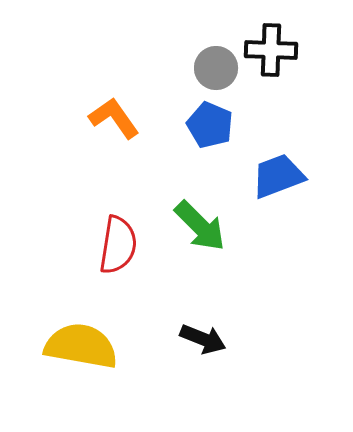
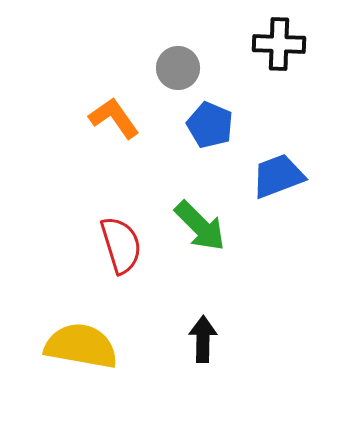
black cross: moved 8 px right, 6 px up
gray circle: moved 38 px left
red semicircle: moved 3 px right; rotated 26 degrees counterclockwise
black arrow: rotated 111 degrees counterclockwise
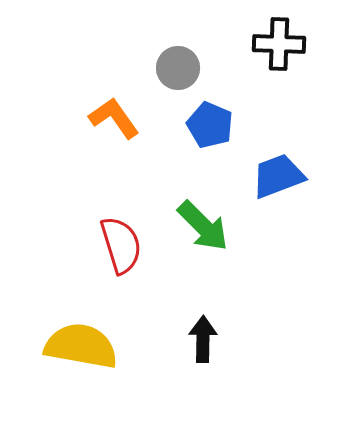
green arrow: moved 3 px right
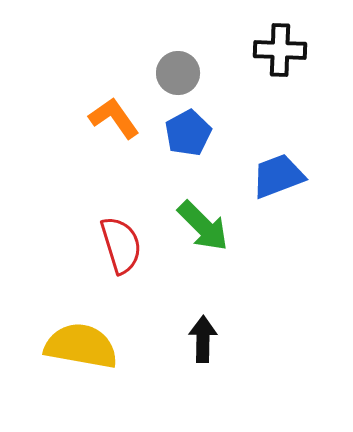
black cross: moved 1 px right, 6 px down
gray circle: moved 5 px down
blue pentagon: moved 22 px left, 8 px down; rotated 21 degrees clockwise
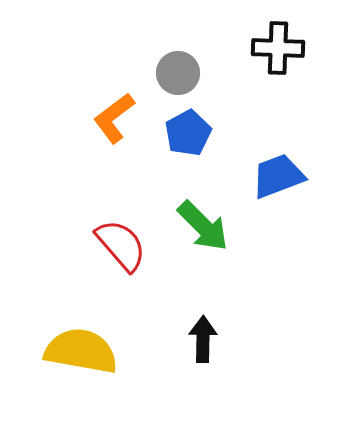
black cross: moved 2 px left, 2 px up
orange L-shape: rotated 92 degrees counterclockwise
red semicircle: rotated 24 degrees counterclockwise
yellow semicircle: moved 5 px down
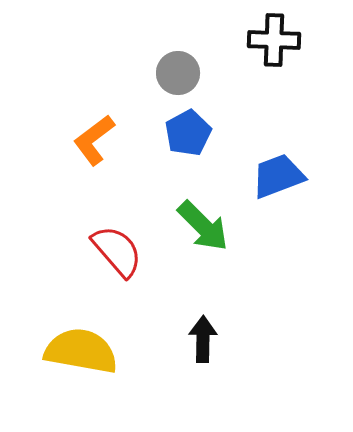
black cross: moved 4 px left, 8 px up
orange L-shape: moved 20 px left, 22 px down
red semicircle: moved 4 px left, 6 px down
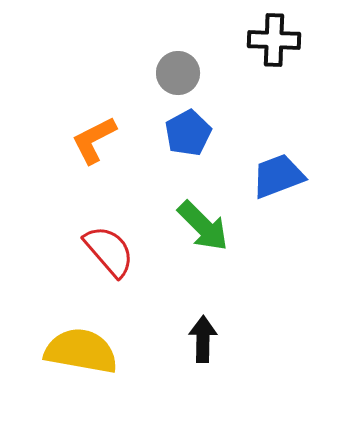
orange L-shape: rotated 10 degrees clockwise
red semicircle: moved 8 px left
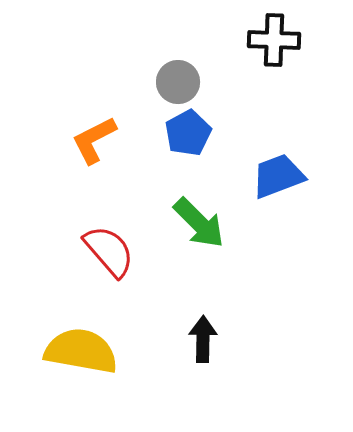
gray circle: moved 9 px down
green arrow: moved 4 px left, 3 px up
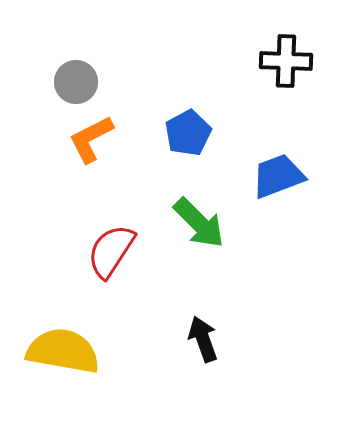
black cross: moved 12 px right, 21 px down
gray circle: moved 102 px left
orange L-shape: moved 3 px left, 1 px up
red semicircle: moved 2 px right; rotated 106 degrees counterclockwise
black arrow: rotated 21 degrees counterclockwise
yellow semicircle: moved 18 px left
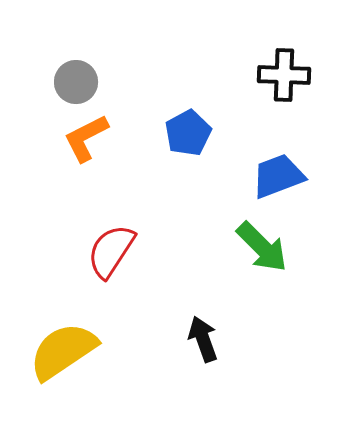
black cross: moved 2 px left, 14 px down
orange L-shape: moved 5 px left, 1 px up
green arrow: moved 63 px right, 24 px down
yellow semicircle: rotated 44 degrees counterclockwise
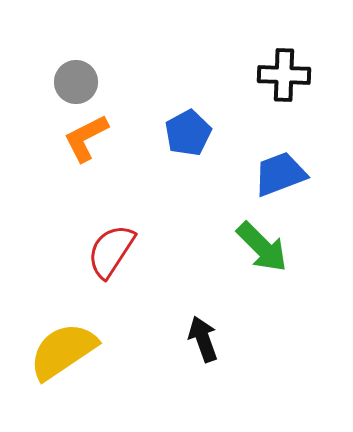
blue trapezoid: moved 2 px right, 2 px up
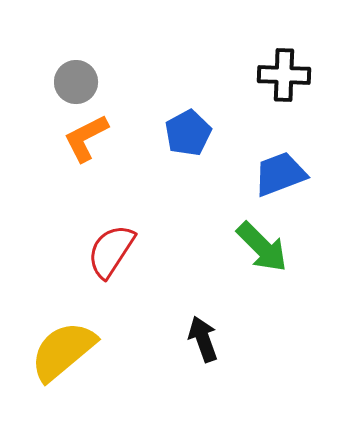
yellow semicircle: rotated 6 degrees counterclockwise
